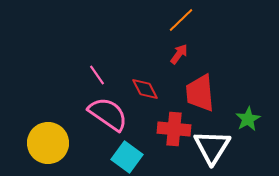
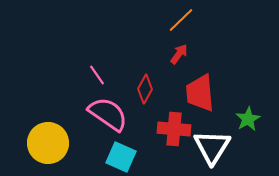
red diamond: rotated 56 degrees clockwise
cyan square: moved 6 px left; rotated 12 degrees counterclockwise
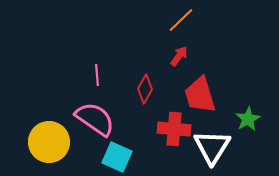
red arrow: moved 2 px down
pink line: rotated 30 degrees clockwise
red trapezoid: moved 2 px down; rotated 12 degrees counterclockwise
pink semicircle: moved 13 px left, 5 px down
yellow circle: moved 1 px right, 1 px up
cyan square: moved 4 px left
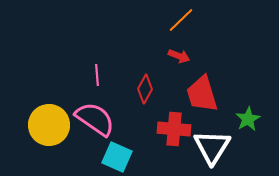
red arrow: rotated 75 degrees clockwise
red trapezoid: moved 2 px right, 1 px up
yellow circle: moved 17 px up
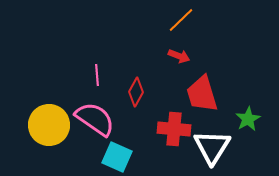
red diamond: moved 9 px left, 3 px down
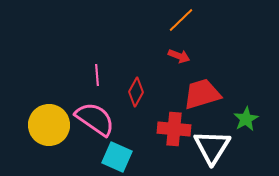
red trapezoid: rotated 90 degrees clockwise
green star: moved 2 px left
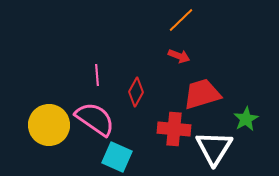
white triangle: moved 2 px right, 1 px down
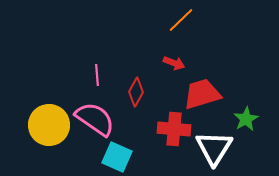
red arrow: moved 5 px left, 7 px down
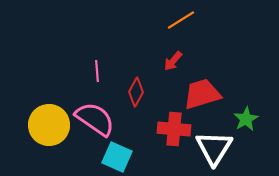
orange line: rotated 12 degrees clockwise
red arrow: moved 1 px left, 2 px up; rotated 110 degrees clockwise
pink line: moved 4 px up
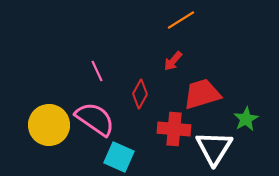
pink line: rotated 20 degrees counterclockwise
red diamond: moved 4 px right, 2 px down
cyan square: moved 2 px right
